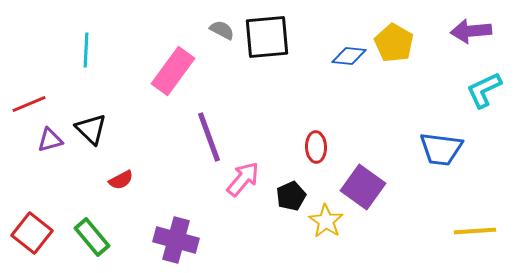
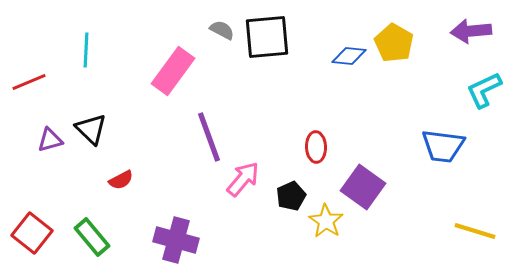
red line: moved 22 px up
blue trapezoid: moved 2 px right, 3 px up
yellow line: rotated 21 degrees clockwise
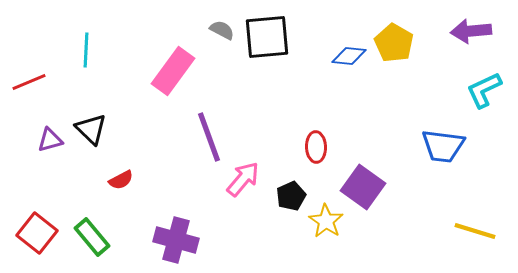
red square: moved 5 px right
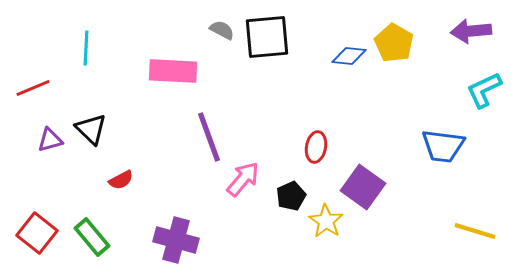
cyan line: moved 2 px up
pink rectangle: rotated 57 degrees clockwise
red line: moved 4 px right, 6 px down
red ellipse: rotated 12 degrees clockwise
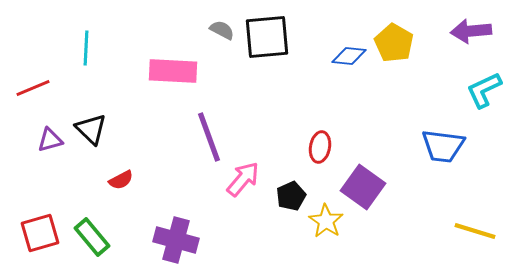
red ellipse: moved 4 px right
red square: moved 3 px right; rotated 36 degrees clockwise
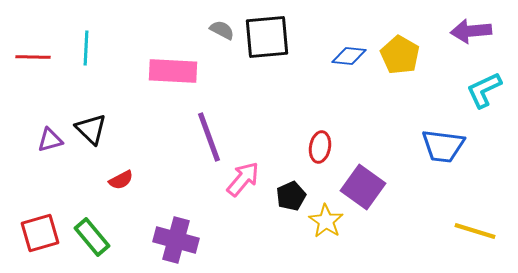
yellow pentagon: moved 6 px right, 12 px down
red line: moved 31 px up; rotated 24 degrees clockwise
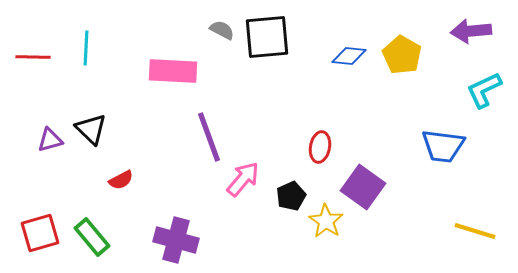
yellow pentagon: moved 2 px right
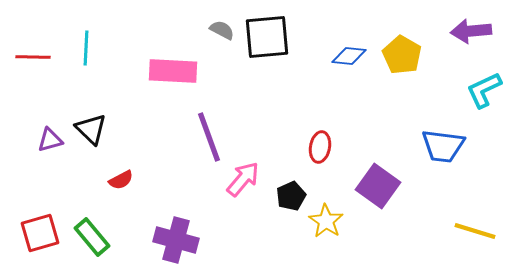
purple square: moved 15 px right, 1 px up
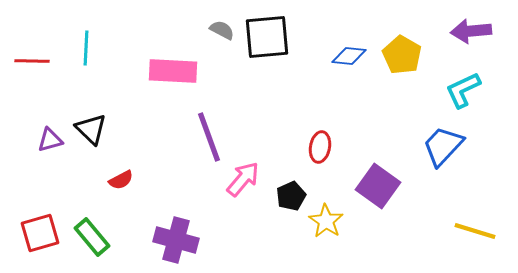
red line: moved 1 px left, 4 px down
cyan L-shape: moved 21 px left
blue trapezoid: rotated 126 degrees clockwise
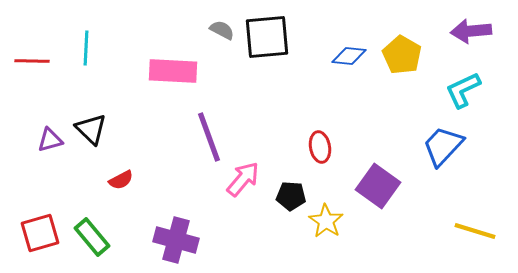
red ellipse: rotated 20 degrees counterclockwise
black pentagon: rotated 28 degrees clockwise
